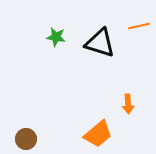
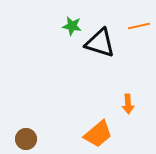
green star: moved 16 px right, 11 px up
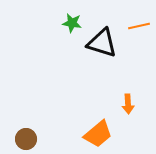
green star: moved 3 px up
black triangle: moved 2 px right
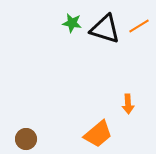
orange line: rotated 20 degrees counterclockwise
black triangle: moved 3 px right, 14 px up
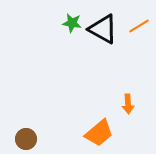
black triangle: moved 2 px left; rotated 12 degrees clockwise
orange trapezoid: moved 1 px right, 1 px up
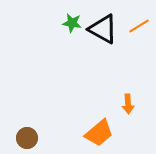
brown circle: moved 1 px right, 1 px up
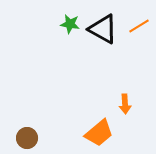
green star: moved 2 px left, 1 px down
orange arrow: moved 3 px left
